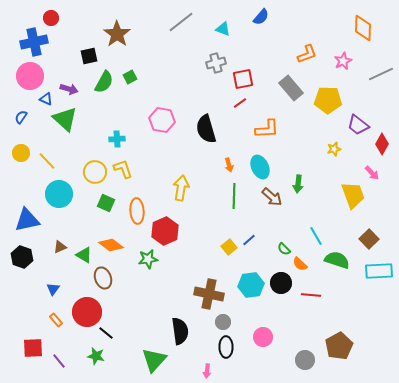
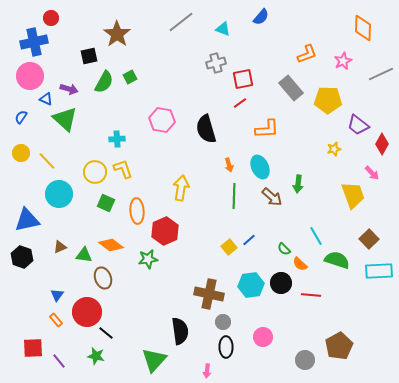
green triangle at (84, 255): rotated 24 degrees counterclockwise
blue triangle at (53, 289): moved 4 px right, 6 px down
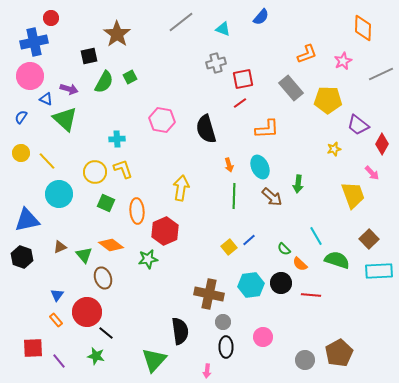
green triangle at (84, 255): rotated 42 degrees clockwise
brown pentagon at (339, 346): moved 7 px down
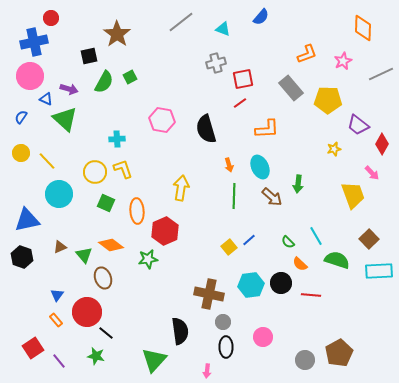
green semicircle at (284, 249): moved 4 px right, 7 px up
red square at (33, 348): rotated 30 degrees counterclockwise
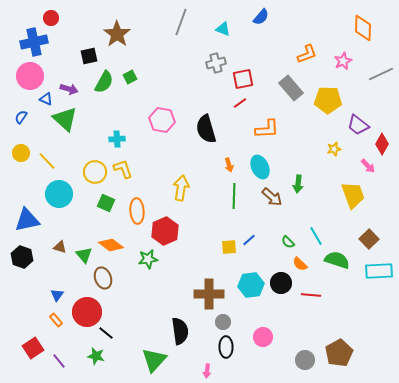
gray line at (181, 22): rotated 32 degrees counterclockwise
pink arrow at (372, 173): moved 4 px left, 7 px up
brown triangle at (60, 247): rotated 40 degrees clockwise
yellow square at (229, 247): rotated 35 degrees clockwise
brown cross at (209, 294): rotated 12 degrees counterclockwise
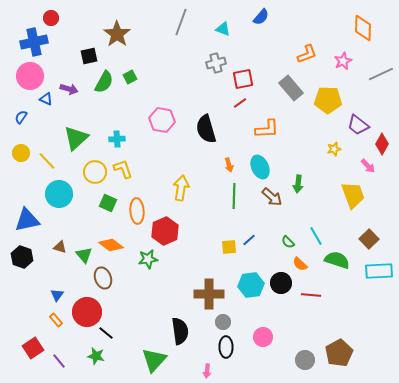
green triangle at (65, 119): moved 11 px right, 19 px down; rotated 36 degrees clockwise
green square at (106, 203): moved 2 px right
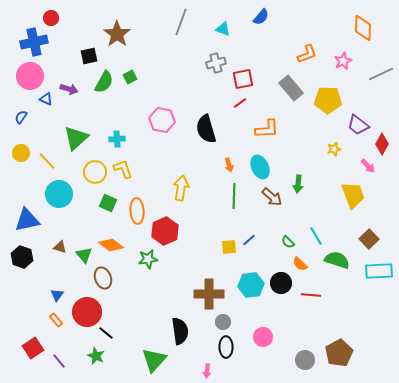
green star at (96, 356): rotated 12 degrees clockwise
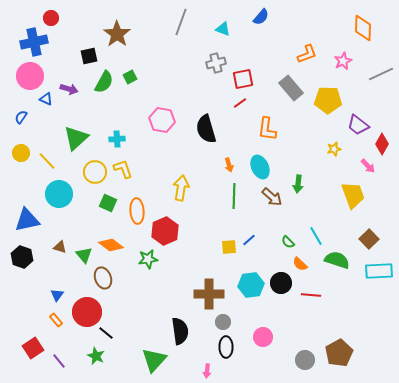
orange L-shape at (267, 129): rotated 100 degrees clockwise
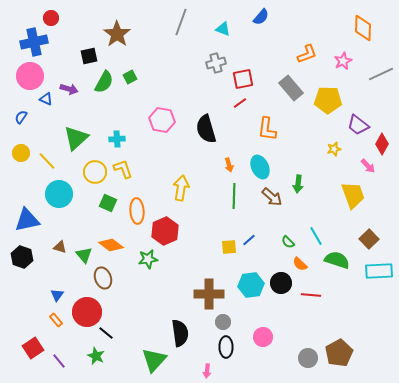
black semicircle at (180, 331): moved 2 px down
gray circle at (305, 360): moved 3 px right, 2 px up
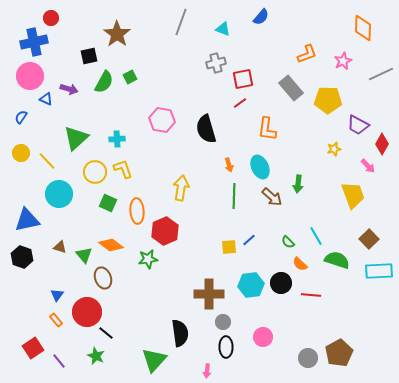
purple trapezoid at (358, 125): rotated 10 degrees counterclockwise
